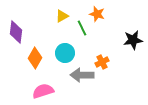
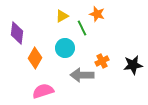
purple diamond: moved 1 px right, 1 px down
black star: moved 25 px down
cyan circle: moved 5 px up
orange cross: moved 1 px up
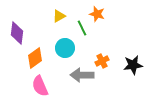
yellow triangle: moved 3 px left
orange diamond: rotated 25 degrees clockwise
pink semicircle: moved 3 px left, 5 px up; rotated 95 degrees counterclockwise
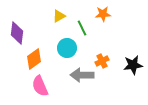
orange star: moved 6 px right; rotated 21 degrees counterclockwise
cyan circle: moved 2 px right
orange diamond: moved 1 px left, 1 px down
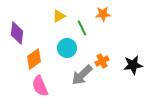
gray arrow: rotated 45 degrees counterclockwise
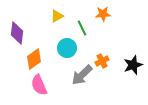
yellow triangle: moved 2 px left
black star: rotated 12 degrees counterclockwise
pink semicircle: moved 1 px left, 1 px up
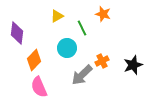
orange star: rotated 21 degrees clockwise
orange diamond: moved 1 px down; rotated 10 degrees counterclockwise
pink semicircle: moved 2 px down
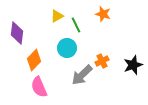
green line: moved 6 px left, 3 px up
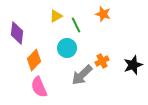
yellow triangle: moved 1 px left
